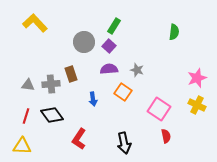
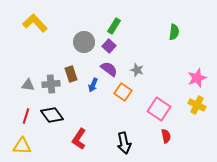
purple semicircle: rotated 42 degrees clockwise
blue arrow: moved 14 px up; rotated 32 degrees clockwise
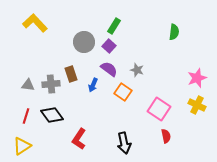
yellow triangle: rotated 36 degrees counterclockwise
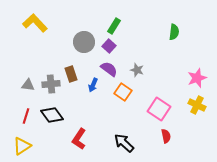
black arrow: rotated 145 degrees clockwise
